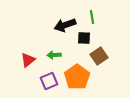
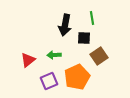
green line: moved 1 px down
black arrow: rotated 60 degrees counterclockwise
orange pentagon: rotated 10 degrees clockwise
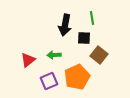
brown square: moved 1 px up; rotated 18 degrees counterclockwise
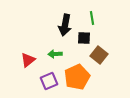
green arrow: moved 1 px right, 1 px up
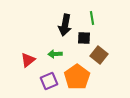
orange pentagon: rotated 10 degrees counterclockwise
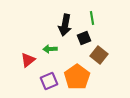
black square: rotated 24 degrees counterclockwise
green arrow: moved 5 px left, 5 px up
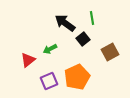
black arrow: moved 2 px up; rotated 115 degrees clockwise
black square: moved 1 px left, 1 px down; rotated 16 degrees counterclockwise
green arrow: rotated 24 degrees counterclockwise
brown square: moved 11 px right, 3 px up; rotated 24 degrees clockwise
orange pentagon: rotated 10 degrees clockwise
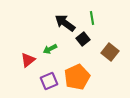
brown square: rotated 24 degrees counterclockwise
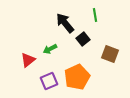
green line: moved 3 px right, 3 px up
black arrow: rotated 15 degrees clockwise
brown square: moved 2 px down; rotated 18 degrees counterclockwise
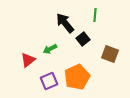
green line: rotated 16 degrees clockwise
